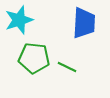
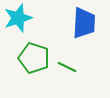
cyan star: moved 1 px left, 2 px up
green pentagon: rotated 12 degrees clockwise
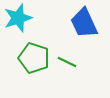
blue trapezoid: rotated 152 degrees clockwise
green line: moved 5 px up
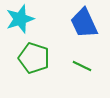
cyan star: moved 2 px right, 1 px down
green line: moved 15 px right, 4 px down
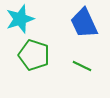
green pentagon: moved 3 px up
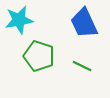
cyan star: moved 1 px left, 1 px down; rotated 8 degrees clockwise
green pentagon: moved 5 px right, 1 px down
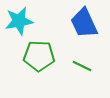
cyan star: moved 1 px down
green pentagon: rotated 16 degrees counterclockwise
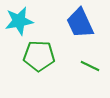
blue trapezoid: moved 4 px left
green line: moved 8 px right
